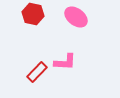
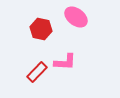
red hexagon: moved 8 px right, 15 px down
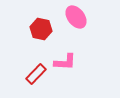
pink ellipse: rotated 15 degrees clockwise
red rectangle: moved 1 px left, 2 px down
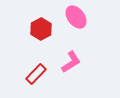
red hexagon: rotated 20 degrees clockwise
pink L-shape: moved 6 px right; rotated 35 degrees counterclockwise
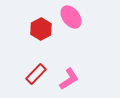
pink ellipse: moved 5 px left
pink L-shape: moved 2 px left, 17 px down
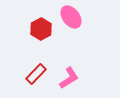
pink L-shape: moved 1 px up
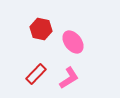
pink ellipse: moved 2 px right, 25 px down
red hexagon: rotated 20 degrees counterclockwise
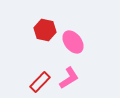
red hexagon: moved 4 px right, 1 px down
red rectangle: moved 4 px right, 8 px down
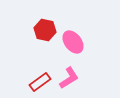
red rectangle: rotated 10 degrees clockwise
